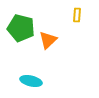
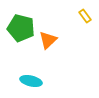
yellow rectangle: moved 8 px right, 1 px down; rotated 40 degrees counterclockwise
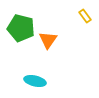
orange triangle: rotated 12 degrees counterclockwise
cyan ellipse: moved 4 px right
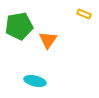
yellow rectangle: moved 1 px left, 2 px up; rotated 32 degrees counterclockwise
green pentagon: moved 2 px left, 2 px up; rotated 24 degrees counterclockwise
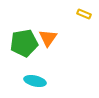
green pentagon: moved 5 px right, 17 px down
orange triangle: moved 2 px up
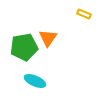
green pentagon: moved 4 px down
cyan ellipse: rotated 10 degrees clockwise
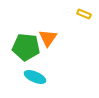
green pentagon: moved 2 px right; rotated 16 degrees clockwise
cyan ellipse: moved 4 px up
